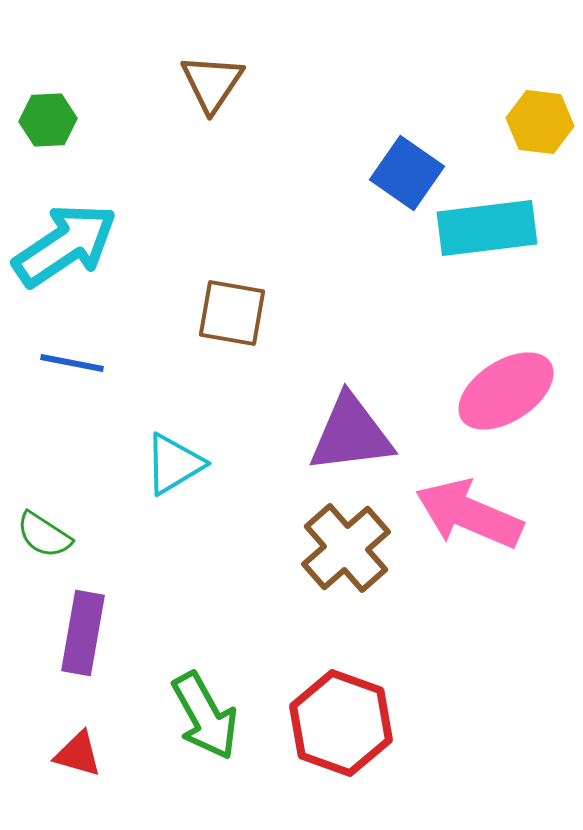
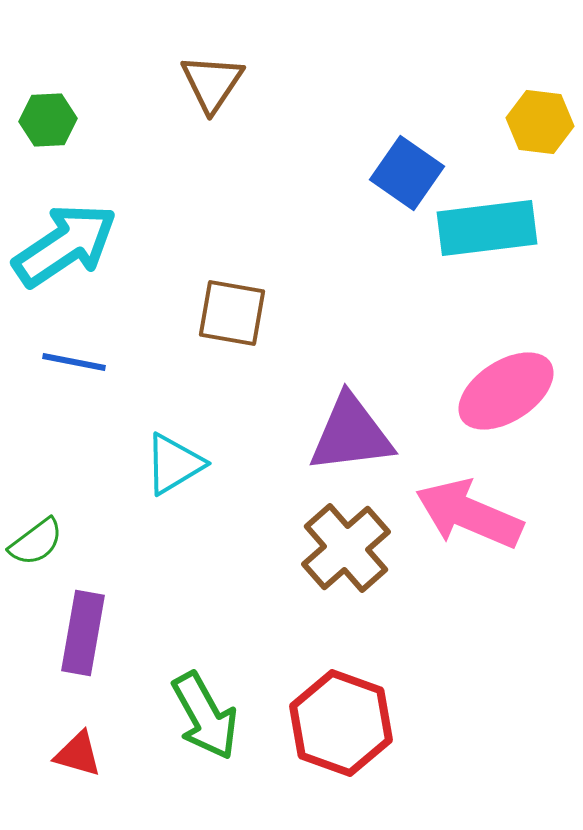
blue line: moved 2 px right, 1 px up
green semicircle: moved 8 px left, 7 px down; rotated 70 degrees counterclockwise
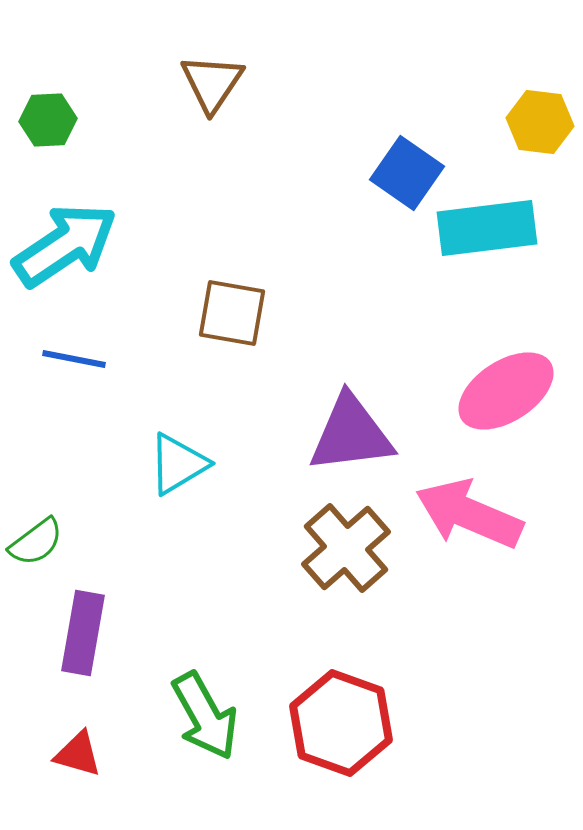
blue line: moved 3 px up
cyan triangle: moved 4 px right
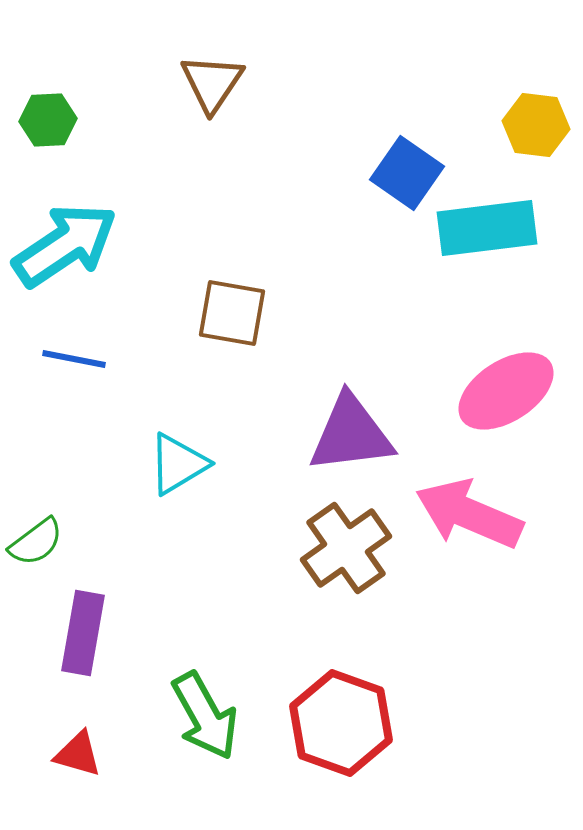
yellow hexagon: moved 4 px left, 3 px down
brown cross: rotated 6 degrees clockwise
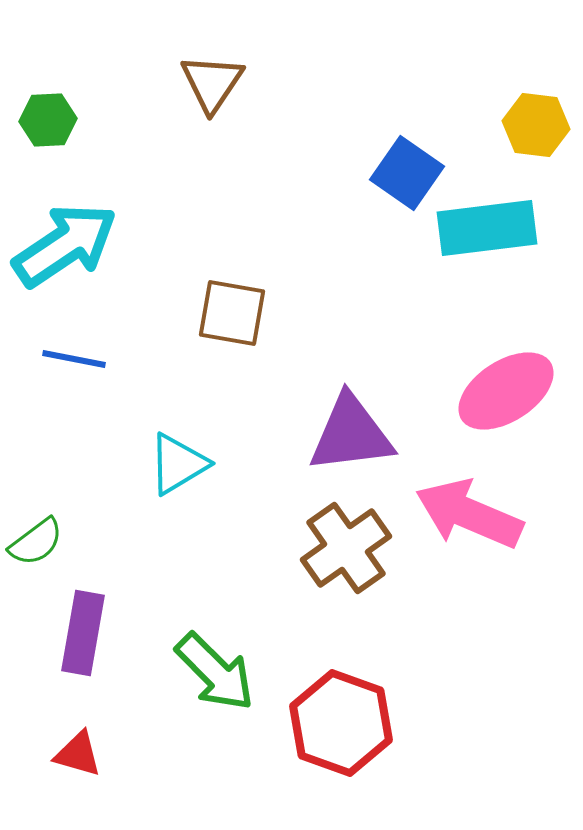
green arrow: moved 10 px right, 44 px up; rotated 16 degrees counterclockwise
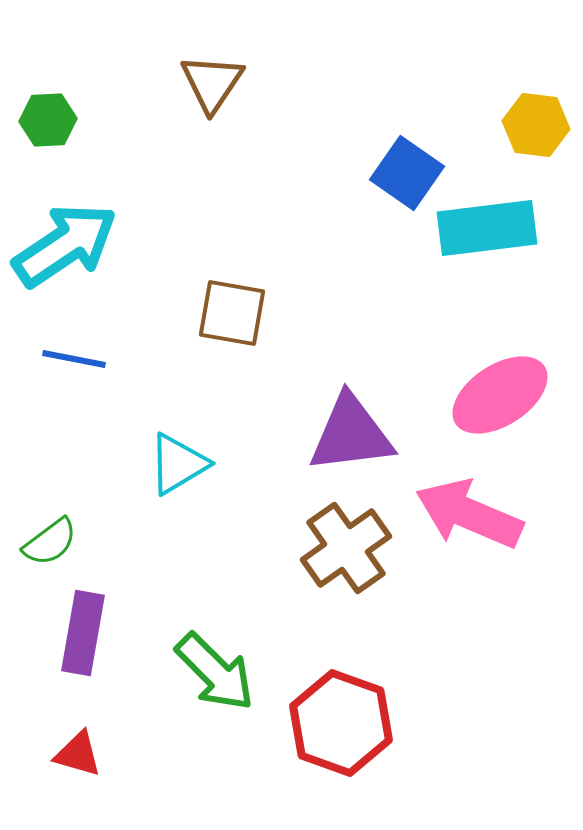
pink ellipse: moved 6 px left, 4 px down
green semicircle: moved 14 px right
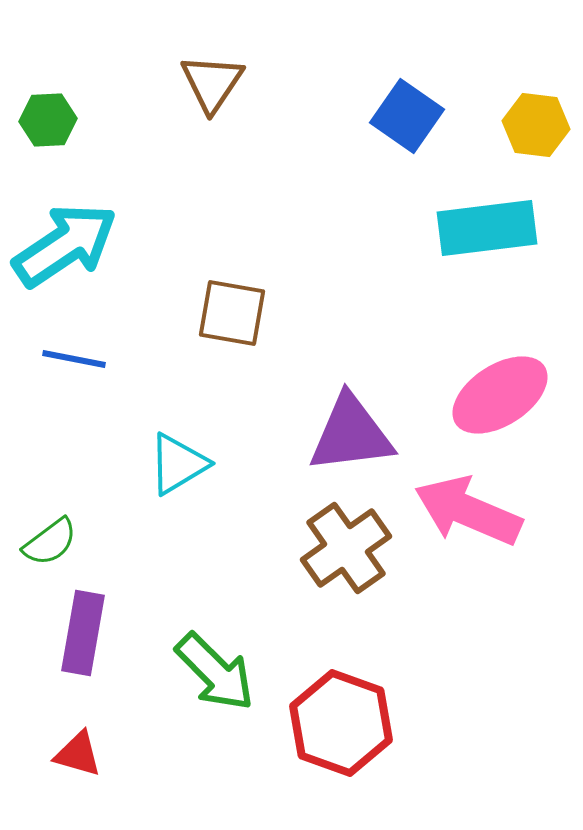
blue square: moved 57 px up
pink arrow: moved 1 px left, 3 px up
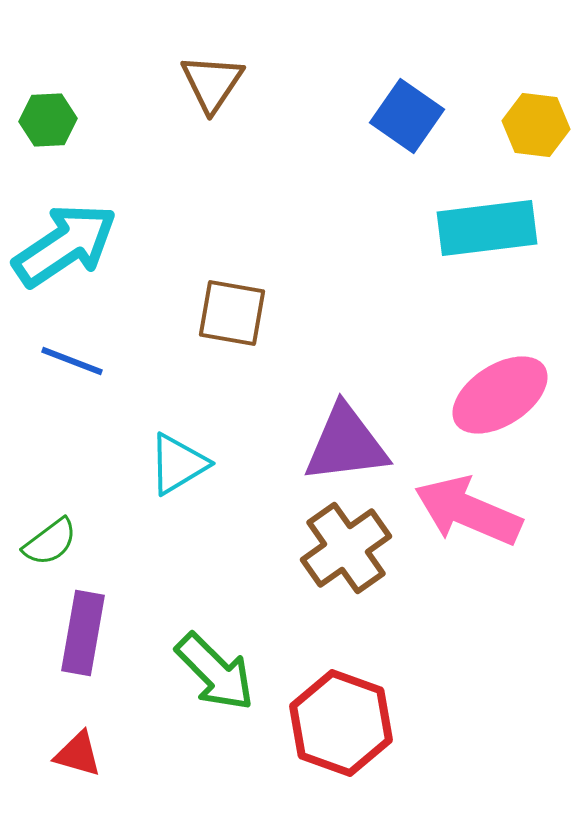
blue line: moved 2 px left, 2 px down; rotated 10 degrees clockwise
purple triangle: moved 5 px left, 10 px down
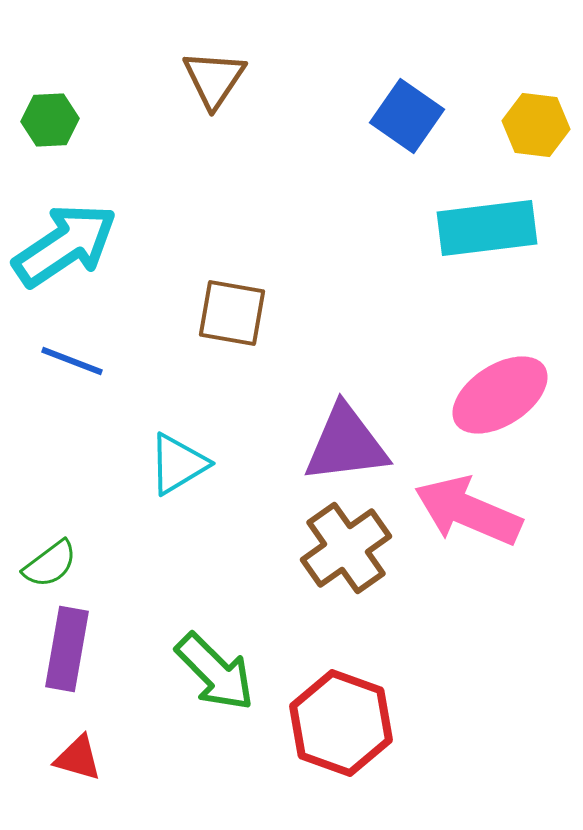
brown triangle: moved 2 px right, 4 px up
green hexagon: moved 2 px right
green semicircle: moved 22 px down
purple rectangle: moved 16 px left, 16 px down
red triangle: moved 4 px down
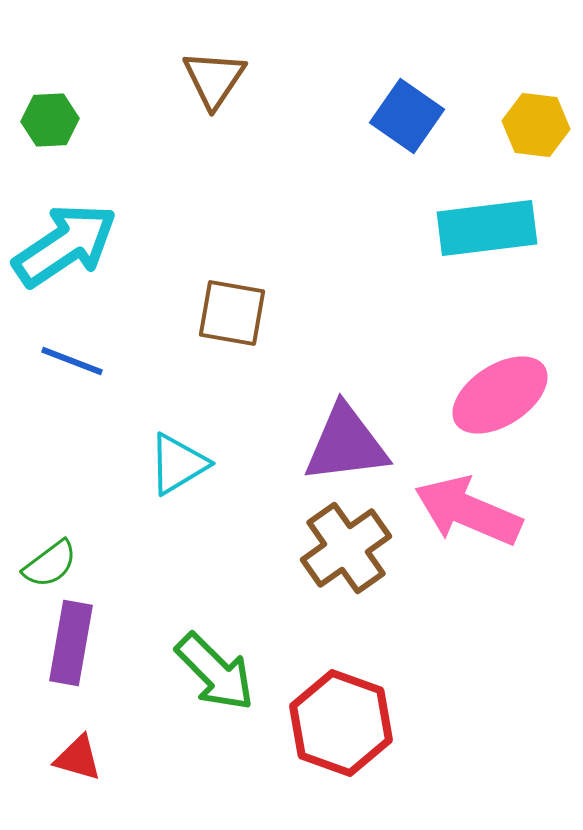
purple rectangle: moved 4 px right, 6 px up
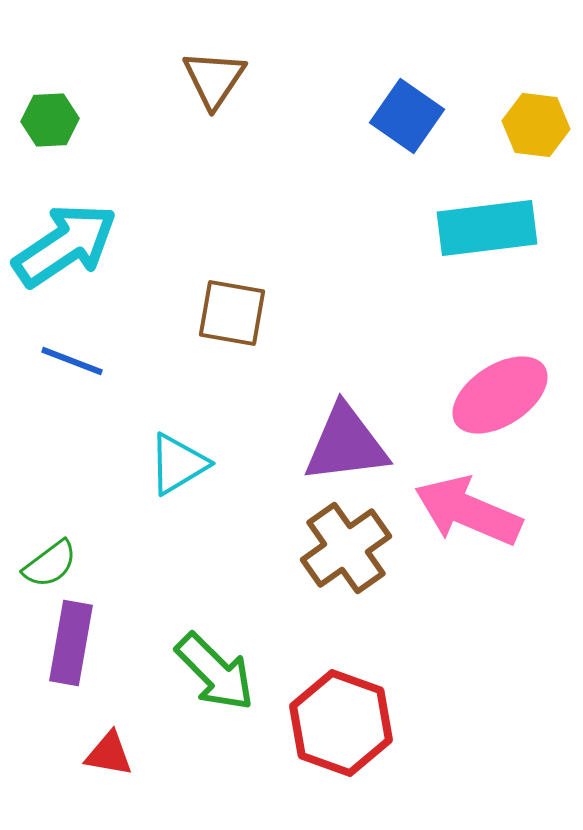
red triangle: moved 31 px right, 4 px up; rotated 6 degrees counterclockwise
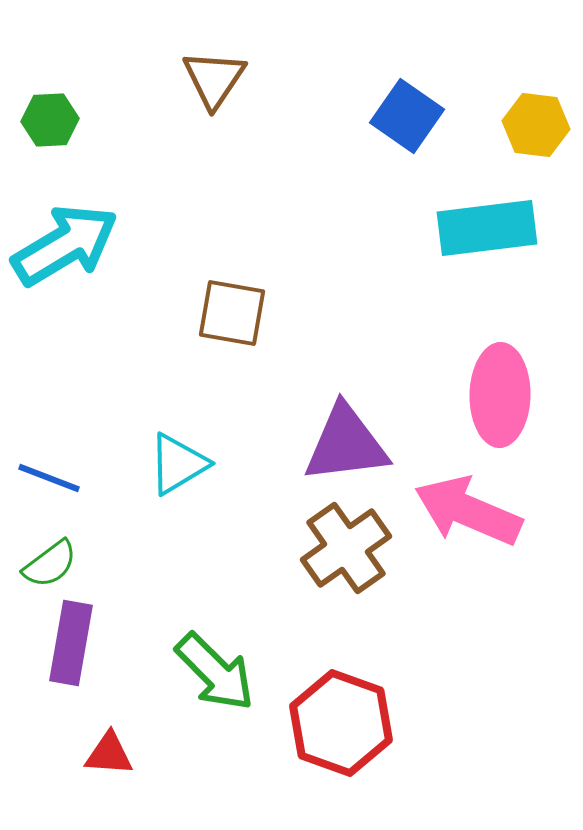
cyan arrow: rotated 3 degrees clockwise
blue line: moved 23 px left, 117 px down
pink ellipse: rotated 56 degrees counterclockwise
red triangle: rotated 6 degrees counterclockwise
